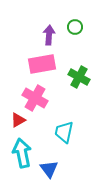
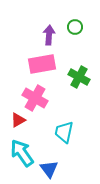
cyan arrow: rotated 24 degrees counterclockwise
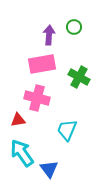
green circle: moved 1 px left
pink cross: moved 2 px right; rotated 15 degrees counterclockwise
red triangle: rotated 21 degrees clockwise
cyan trapezoid: moved 3 px right, 2 px up; rotated 10 degrees clockwise
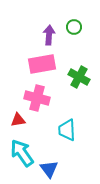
cyan trapezoid: rotated 25 degrees counterclockwise
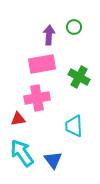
pink cross: rotated 25 degrees counterclockwise
red triangle: moved 1 px up
cyan trapezoid: moved 7 px right, 4 px up
blue triangle: moved 4 px right, 9 px up
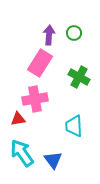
green circle: moved 6 px down
pink rectangle: moved 2 px left, 1 px up; rotated 48 degrees counterclockwise
pink cross: moved 2 px left, 1 px down
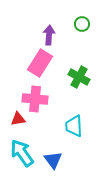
green circle: moved 8 px right, 9 px up
pink cross: rotated 15 degrees clockwise
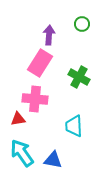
blue triangle: rotated 42 degrees counterclockwise
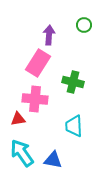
green circle: moved 2 px right, 1 px down
pink rectangle: moved 2 px left
green cross: moved 6 px left, 5 px down; rotated 15 degrees counterclockwise
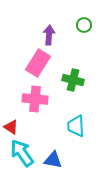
green cross: moved 2 px up
red triangle: moved 7 px left, 8 px down; rotated 42 degrees clockwise
cyan trapezoid: moved 2 px right
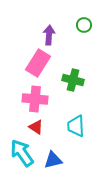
red triangle: moved 25 px right
blue triangle: rotated 24 degrees counterclockwise
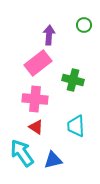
pink rectangle: rotated 20 degrees clockwise
